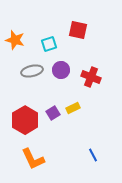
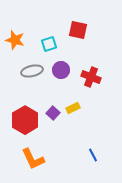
purple square: rotated 16 degrees counterclockwise
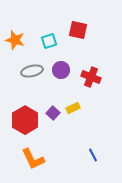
cyan square: moved 3 px up
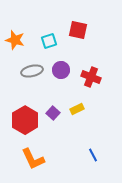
yellow rectangle: moved 4 px right, 1 px down
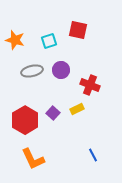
red cross: moved 1 px left, 8 px down
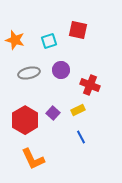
gray ellipse: moved 3 px left, 2 px down
yellow rectangle: moved 1 px right, 1 px down
blue line: moved 12 px left, 18 px up
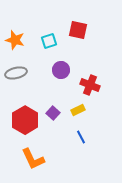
gray ellipse: moved 13 px left
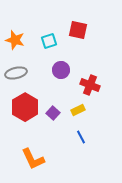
red hexagon: moved 13 px up
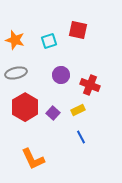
purple circle: moved 5 px down
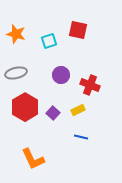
orange star: moved 1 px right, 6 px up
blue line: rotated 48 degrees counterclockwise
